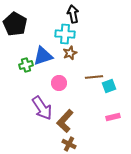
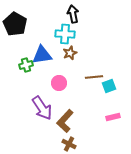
blue triangle: moved 1 px left, 1 px up; rotated 10 degrees clockwise
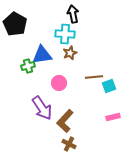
green cross: moved 2 px right, 1 px down
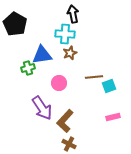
green cross: moved 2 px down
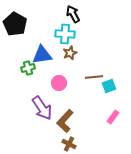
black arrow: rotated 18 degrees counterclockwise
pink rectangle: rotated 40 degrees counterclockwise
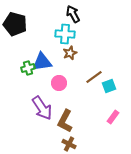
black pentagon: rotated 15 degrees counterclockwise
blue triangle: moved 7 px down
brown line: rotated 30 degrees counterclockwise
brown L-shape: rotated 15 degrees counterclockwise
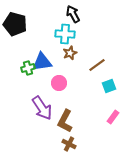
brown line: moved 3 px right, 12 px up
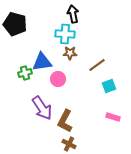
black arrow: rotated 18 degrees clockwise
brown star: rotated 24 degrees clockwise
green cross: moved 3 px left, 5 px down
pink circle: moved 1 px left, 4 px up
pink rectangle: rotated 72 degrees clockwise
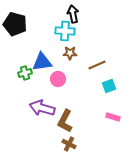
cyan cross: moved 3 px up
brown line: rotated 12 degrees clockwise
purple arrow: rotated 140 degrees clockwise
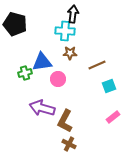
black arrow: rotated 18 degrees clockwise
pink rectangle: rotated 56 degrees counterclockwise
